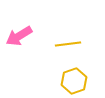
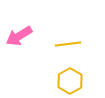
yellow hexagon: moved 4 px left; rotated 10 degrees counterclockwise
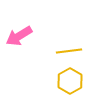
yellow line: moved 1 px right, 7 px down
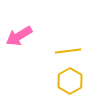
yellow line: moved 1 px left
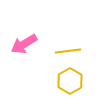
pink arrow: moved 5 px right, 8 px down
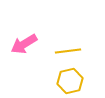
yellow hexagon: rotated 15 degrees clockwise
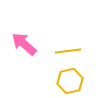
pink arrow: rotated 72 degrees clockwise
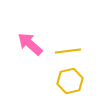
pink arrow: moved 6 px right
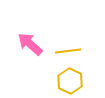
yellow hexagon: rotated 20 degrees counterclockwise
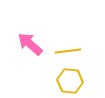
yellow hexagon: rotated 20 degrees counterclockwise
